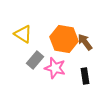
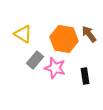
brown arrow: moved 4 px right, 8 px up
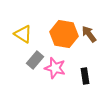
orange hexagon: moved 5 px up
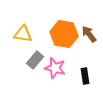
yellow triangle: rotated 24 degrees counterclockwise
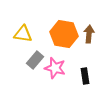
brown arrow: rotated 42 degrees clockwise
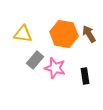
brown arrow: rotated 36 degrees counterclockwise
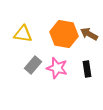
brown arrow: rotated 30 degrees counterclockwise
gray rectangle: moved 2 px left, 5 px down
pink star: moved 2 px right
black rectangle: moved 2 px right, 7 px up
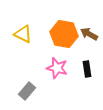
yellow triangle: rotated 18 degrees clockwise
gray rectangle: moved 6 px left, 26 px down
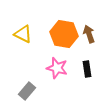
brown arrow: rotated 42 degrees clockwise
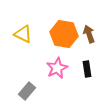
pink star: rotated 30 degrees clockwise
